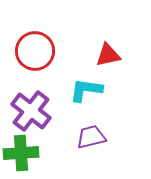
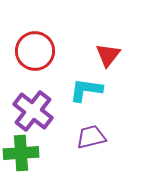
red triangle: rotated 40 degrees counterclockwise
purple cross: moved 2 px right
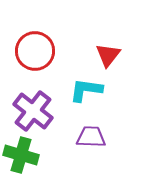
purple trapezoid: rotated 16 degrees clockwise
green cross: moved 2 px down; rotated 20 degrees clockwise
